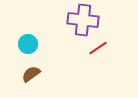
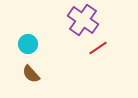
purple cross: rotated 28 degrees clockwise
brown semicircle: rotated 96 degrees counterclockwise
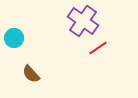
purple cross: moved 1 px down
cyan circle: moved 14 px left, 6 px up
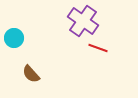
red line: rotated 54 degrees clockwise
